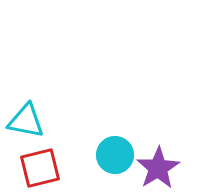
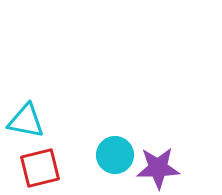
purple star: rotated 30 degrees clockwise
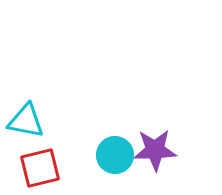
purple star: moved 3 px left, 18 px up
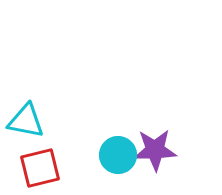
cyan circle: moved 3 px right
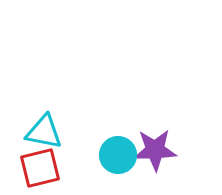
cyan triangle: moved 18 px right, 11 px down
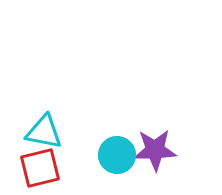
cyan circle: moved 1 px left
